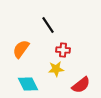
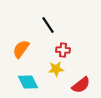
cyan diamond: moved 2 px up
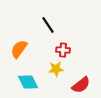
orange semicircle: moved 2 px left
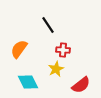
yellow star: rotated 21 degrees counterclockwise
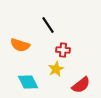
orange semicircle: moved 1 px right, 4 px up; rotated 108 degrees counterclockwise
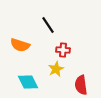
red semicircle: rotated 120 degrees clockwise
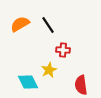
orange semicircle: moved 21 px up; rotated 132 degrees clockwise
yellow star: moved 7 px left, 1 px down
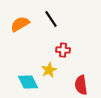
black line: moved 3 px right, 6 px up
